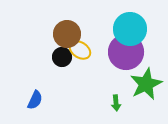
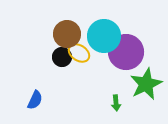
cyan circle: moved 26 px left, 7 px down
yellow ellipse: moved 1 px left, 3 px down
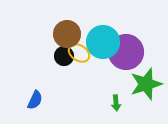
cyan circle: moved 1 px left, 6 px down
black circle: moved 2 px right, 1 px up
green star: rotated 8 degrees clockwise
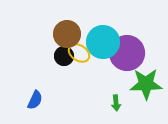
purple circle: moved 1 px right, 1 px down
green star: rotated 16 degrees clockwise
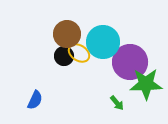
purple circle: moved 3 px right, 9 px down
green arrow: moved 1 px right; rotated 35 degrees counterclockwise
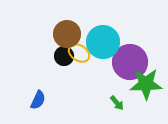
blue semicircle: moved 3 px right
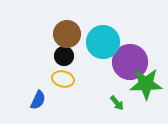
yellow ellipse: moved 16 px left, 26 px down; rotated 20 degrees counterclockwise
